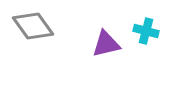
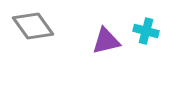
purple triangle: moved 3 px up
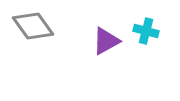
purple triangle: rotated 16 degrees counterclockwise
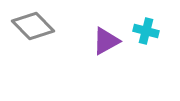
gray diamond: rotated 9 degrees counterclockwise
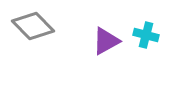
cyan cross: moved 4 px down
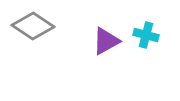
gray diamond: rotated 12 degrees counterclockwise
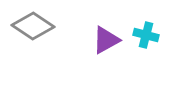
purple triangle: moved 1 px up
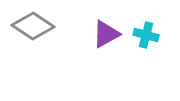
purple triangle: moved 6 px up
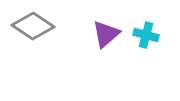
purple triangle: rotated 12 degrees counterclockwise
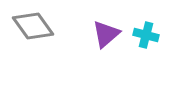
gray diamond: rotated 21 degrees clockwise
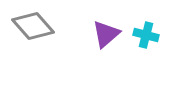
gray diamond: rotated 6 degrees counterclockwise
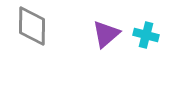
gray diamond: moved 1 px left; rotated 42 degrees clockwise
